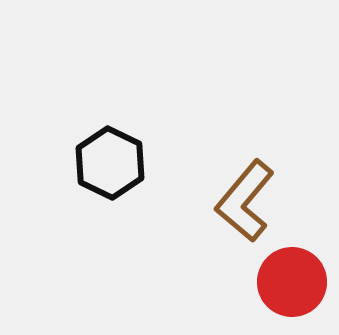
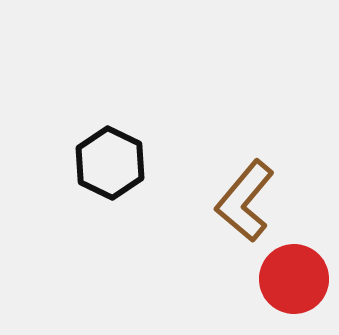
red circle: moved 2 px right, 3 px up
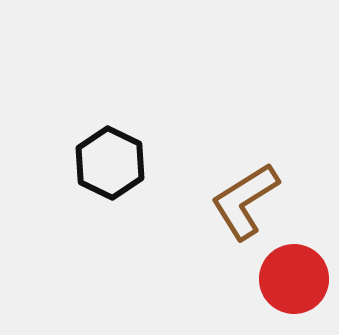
brown L-shape: rotated 18 degrees clockwise
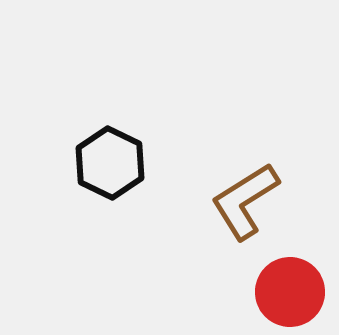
red circle: moved 4 px left, 13 px down
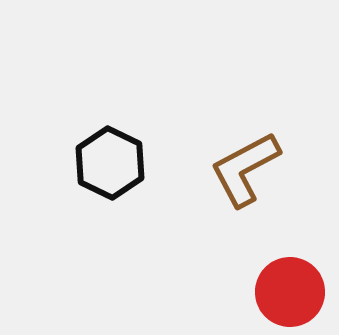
brown L-shape: moved 32 px up; rotated 4 degrees clockwise
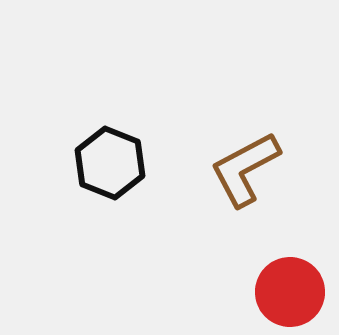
black hexagon: rotated 4 degrees counterclockwise
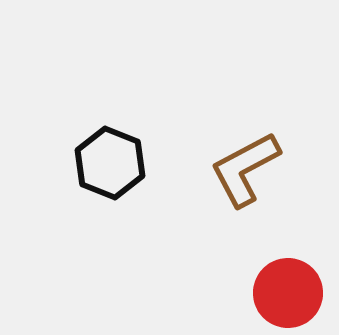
red circle: moved 2 px left, 1 px down
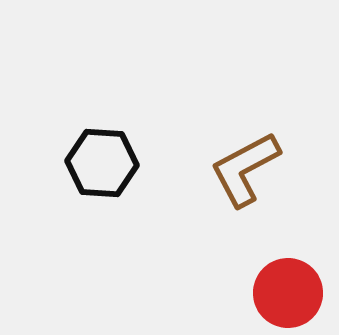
black hexagon: moved 8 px left; rotated 18 degrees counterclockwise
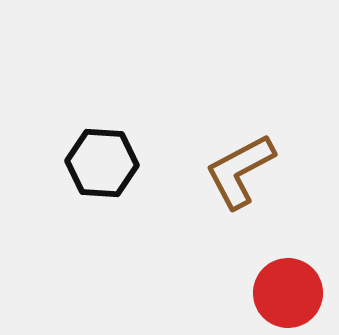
brown L-shape: moved 5 px left, 2 px down
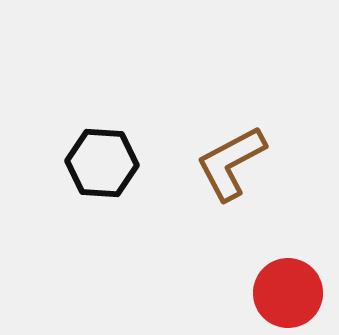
brown L-shape: moved 9 px left, 8 px up
